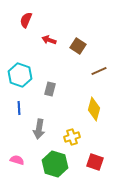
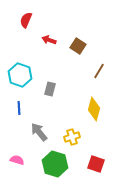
brown line: rotated 35 degrees counterclockwise
gray arrow: moved 3 px down; rotated 132 degrees clockwise
red square: moved 1 px right, 2 px down
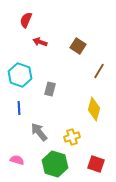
red arrow: moved 9 px left, 2 px down
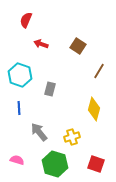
red arrow: moved 1 px right, 2 px down
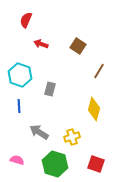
blue line: moved 2 px up
gray arrow: rotated 18 degrees counterclockwise
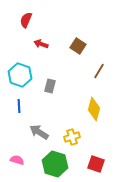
gray rectangle: moved 3 px up
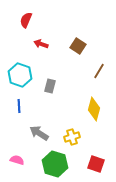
gray arrow: moved 1 px down
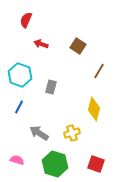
gray rectangle: moved 1 px right, 1 px down
blue line: moved 1 px down; rotated 32 degrees clockwise
yellow cross: moved 4 px up
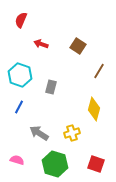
red semicircle: moved 5 px left
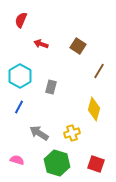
cyan hexagon: moved 1 px down; rotated 10 degrees clockwise
green hexagon: moved 2 px right, 1 px up
